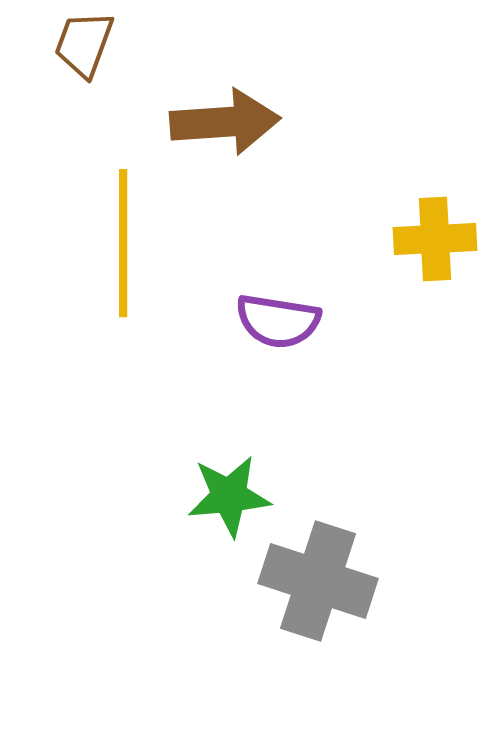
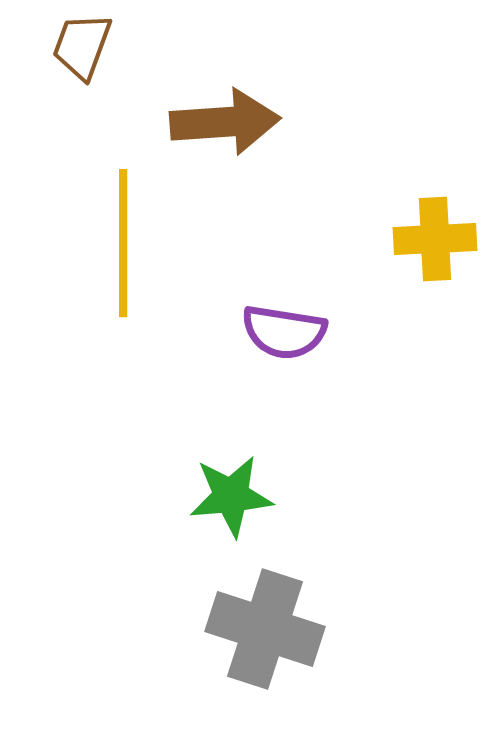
brown trapezoid: moved 2 px left, 2 px down
purple semicircle: moved 6 px right, 11 px down
green star: moved 2 px right
gray cross: moved 53 px left, 48 px down
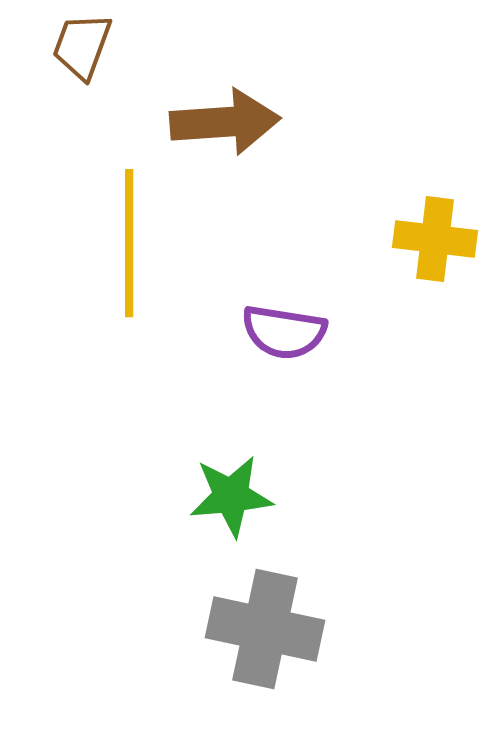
yellow cross: rotated 10 degrees clockwise
yellow line: moved 6 px right
gray cross: rotated 6 degrees counterclockwise
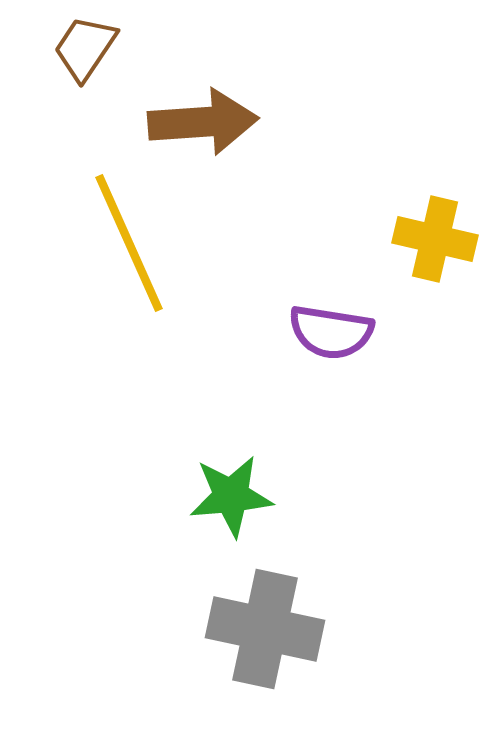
brown trapezoid: moved 3 px right, 2 px down; rotated 14 degrees clockwise
brown arrow: moved 22 px left
yellow cross: rotated 6 degrees clockwise
yellow line: rotated 24 degrees counterclockwise
purple semicircle: moved 47 px right
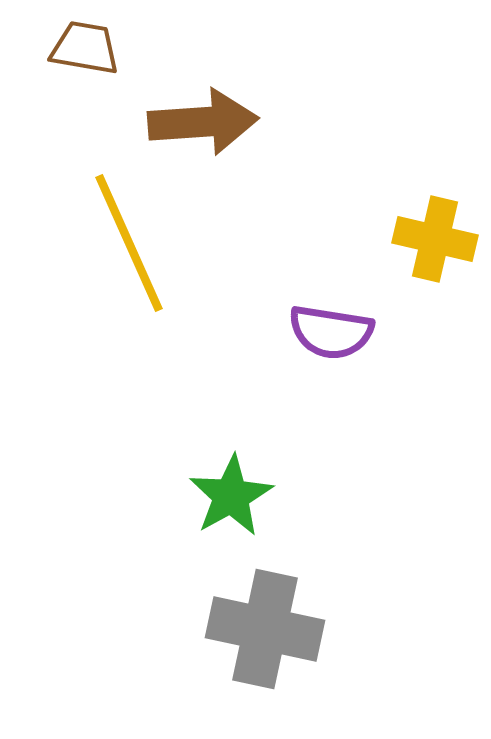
brown trapezoid: rotated 66 degrees clockwise
green star: rotated 24 degrees counterclockwise
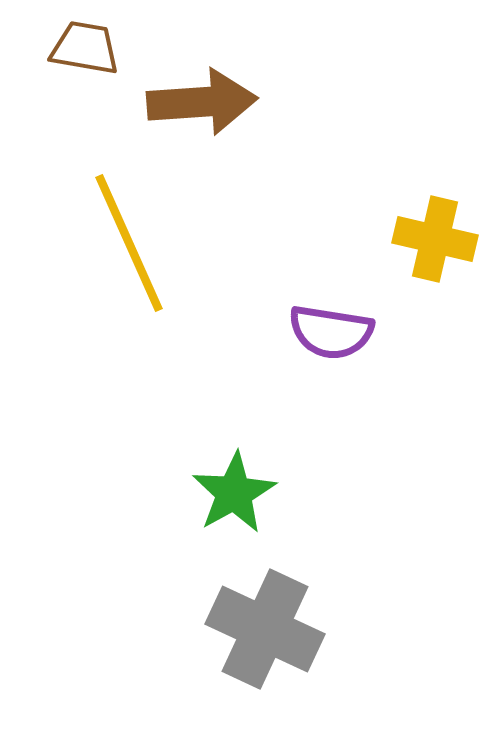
brown arrow: moved 1 px left, 20 px up
green star: moved 3 px right, 3 px up
gray cross: rotated 13 degrees clockwise
